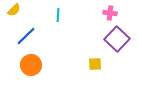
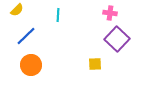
yellow semicircle: moved 3 px right
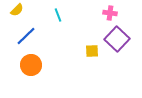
cyan line: rotated 24 degrees counterclockwise
yellow square: moved 3 px left, 13 px up
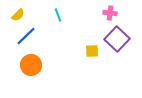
yellow semicircle: moved 1 px right, 5 px down
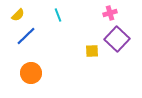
pink cross: rotated 24 degrees counterclockwise
orange circle: moved 8 px down
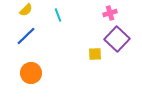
yellow semicircle: moved 8 px right, 5 px up
yellow square: moved 3 px right, 3 px down
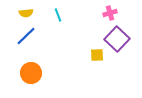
yellow semicircle: moved 3 px down; rotated 40 degrees clockwise
yellow square: moved 2 px right, 1 px down
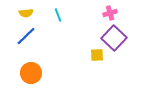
purple square: moved 3 px left, 1 px up
